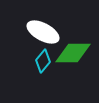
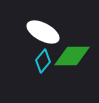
green diamond: moved 1 px left, 3 px down
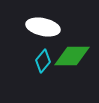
white ellipse: moved 5 px up; rotated 16 degrees counterclockwise
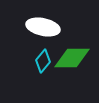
green diamond: moved 2 px down
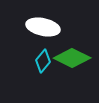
green diamond: rotated 27 degrees clockwise
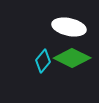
white ellipse: moved 26 px right
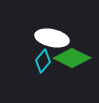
white ellipse: moved 17 px left, 11 px down
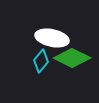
cyan diamond: moved 2 px left
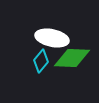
green diamond: rotated 24 degrees counterclockwise
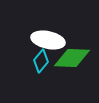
white ellipse: moved 4 px left, 2 px down
